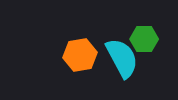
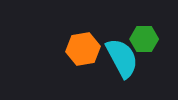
orange hexagon: moved 3 px right, 6 px up
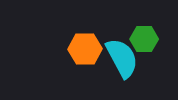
orange hexagon: moved 2 px right; rotated 8 degrees clockwise
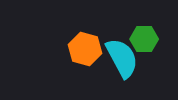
orange hexagon: rotated 16 degrees clockwise
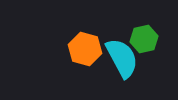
green hexagon: rotated 12 degrees counterclockwise
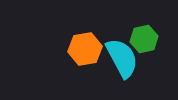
orange hexagon: rotated 24 degrees counterclockwise
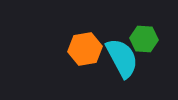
green hexagon: rotated 16 degrees clockwise
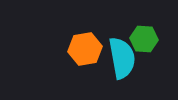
cyan semicircle: rotated 18 degrees clockwise
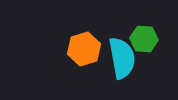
orange hexagon: moved 1 px left; rotated 8 degrees counterclockwise
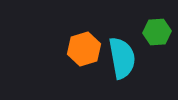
green hexagon: moved 13 px right, 7 px up; rotated 8 degrees counterclockwise
